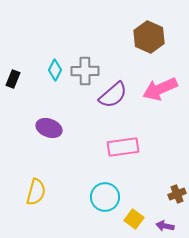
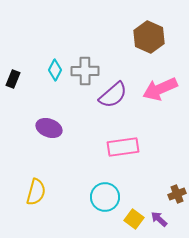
purple arrow: moved 6 px left, 7 px up; rotated 30 degrees clockwise
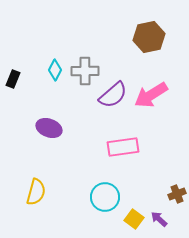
brown hexagon: rotated 24 degrees clockwise
pink arrow: moved 9 px left, 6 px down; rotated 8 degrees counterclockwise
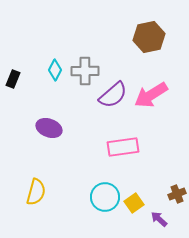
yellow square: moved 16 px up; rotated 18 degrees clockwise
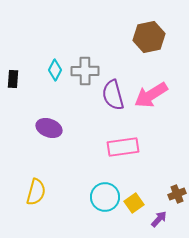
black rectangle: rotated 18 degrees counterclockwise
purple semicircle: rotated 116 degrees clockwise
purple arrow: rotated 90 degrees clockwise
